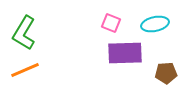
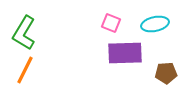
orange line: rotated 40 degrees counterclockwise
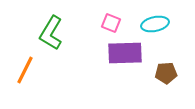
green L-shape: moved 27 px right
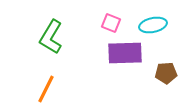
cyan ellipse: moved 2 px left, 1 px down
green L-shape: moved 4 px down
orange line: moved 21 px right, 19 px down
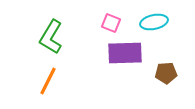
cyan ellipse: moved 1 px right, 3 px up
orange line: moved 2 px right, 8 px up
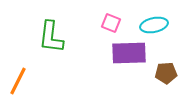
cyan ellipse: moved 3 px down
green L-shape: rotated 24 degrees counterclockwise
purple rectangle: moved 4 px right
orange line: moved 30 px left
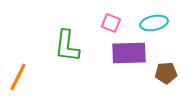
cyan ellipse: moved 2 px up
green L-shape: moved 16 px right, 9 px down
orange line: moved 4 px up
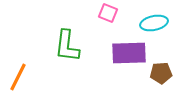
pink square: moved 3 px left, 10 px up
brown pentagon: moved 5 px left
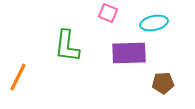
brown pentagon: moved 2 px right, 10 px down
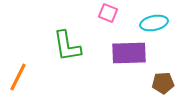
green L-shape: rotated 16 degrees counterclockwise
